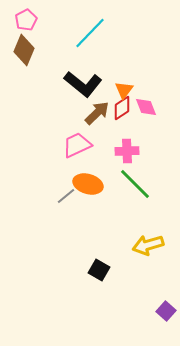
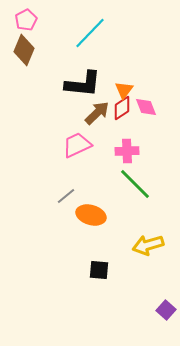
black L-shape: rotated 33 degrees counterclockwise
orange ellipse: moved 3 px right, 31 px down
black square: rotated 25 degrees counterclockwise
purple square: moved 1 px up
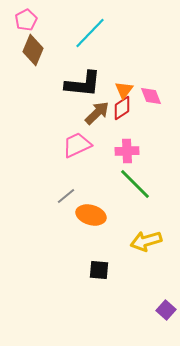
brown diamond: moved 9 px right
pink diamond: moved 5 px right, 11 px up
yellow arrow: moved 2 px left, 4 px up
